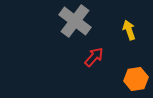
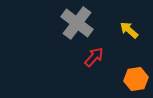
gray cross: moved 2 px right, 2 px down
yellow arrow: rotated 30 degrees counterclockwise
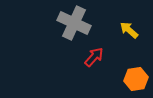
gray cross: moved 3 px left; rotated 12 degrees counterclockwise
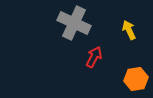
yellow arrow: rotated 24 degrees clockwise
red arrow: rotated 15 degrees counterclockwise
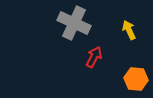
orange hexagon: rotated 15 degrees clockwise
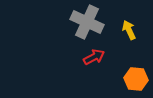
gray cross: moved 13 px right, 1 px up
red arrow: rotated 35 degrees clockwise
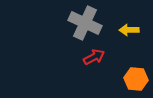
gray cross: moved 2 px left, 1 px down
yellow arrow: rotated 66 degrees counterclockwise
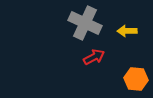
yellow arrow: moved 2 px left, 1 px down
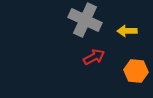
gray cross: moved 3 px up
orange hexagon: moved 8 px up
